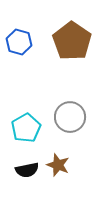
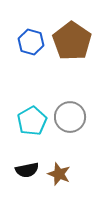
blue hexagon: moved 12 px right
cyan pentagon: moved 6 px right, 7 px up
brown star: moved 1 px right, 9 px down
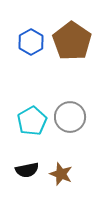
blue hexagon: rotated 15 degrees clockwise
brown star: moved 2 px right
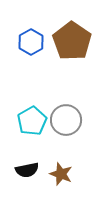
gray circle: moved 4 px left, 3 px down
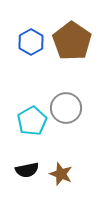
gray circle: moved 12 px up
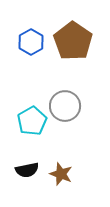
brown pentagon: moved 1 px right
gray circle: moved 1 px left, 2 px up
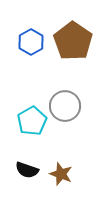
black semicircle: rotated 30 degrees clockwise
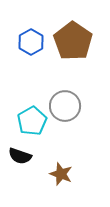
black semicircle: moved 7 px left, 14 px up
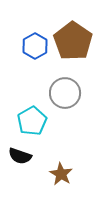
blue hexagon: moved 4 px right, 4 px down
gray circle: moved 13 px up
brown star: rotated 10 degrees clockwise
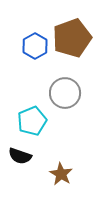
brown pentagon: moved 1 px left, 3 px up; rotated 18 degrees clockwise
cyan pentagon: rotated 8 degrees clockwise
